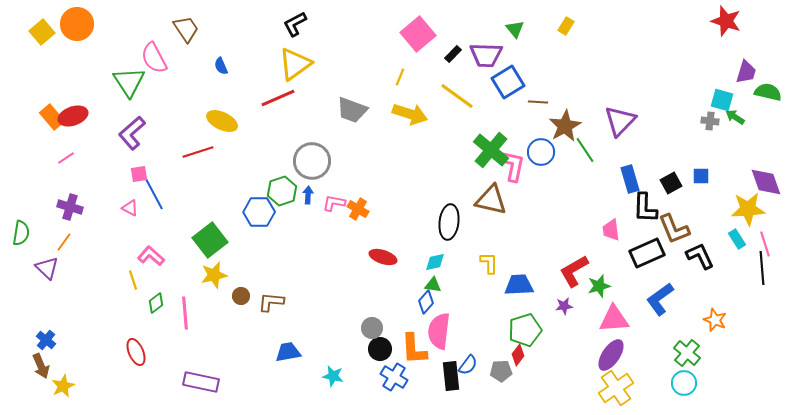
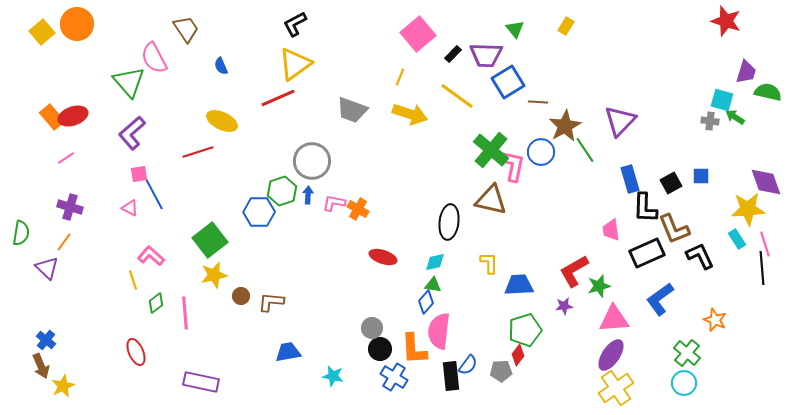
green triangle at (129, 82): rotated 8 degrees counterclockwise
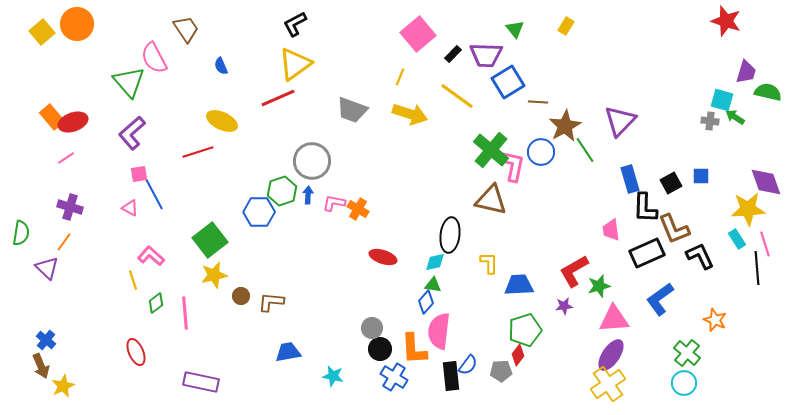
red ellipse at (73, 116): moved 6 px down
black ellipse at (449, 222): moved 1 px right, 13 px down
black line at (762, 268): moved 5 px left
yellow cross at (616, 388): moved 8 px left, 4 px up
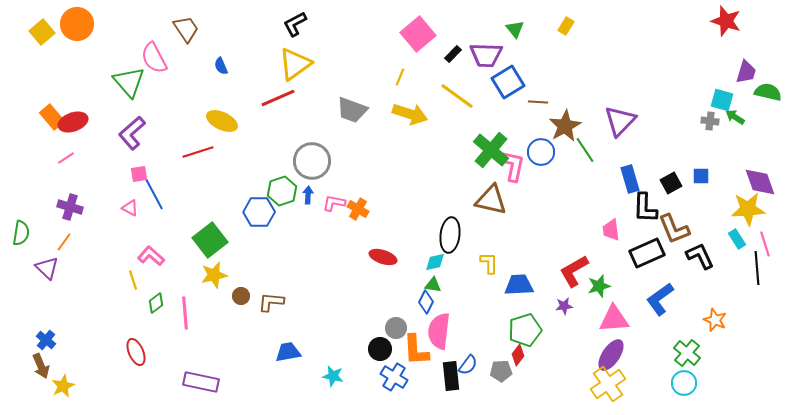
purple diamond at (766, 182): moved 6 px left
blue diamond at (426, 302): rotated 15 degrees counterclockwise
gray circle at (372, 328): moved 24 px right
orange L-shape at (414, 349): moved 2 px right, 1 px down
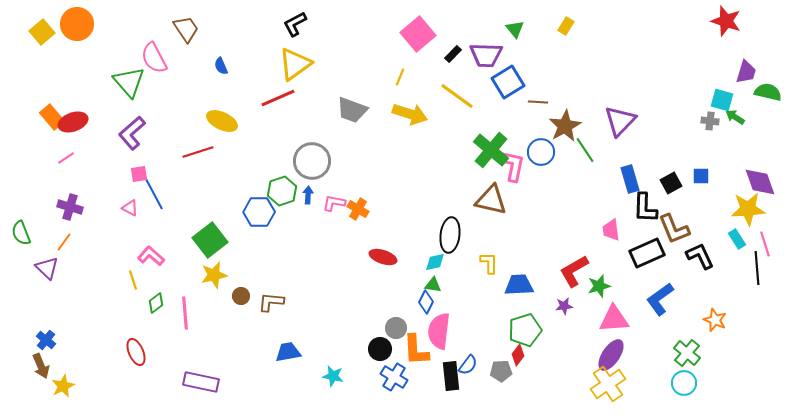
green semicircle at (21, 233): rotated 150 degrees clockwise
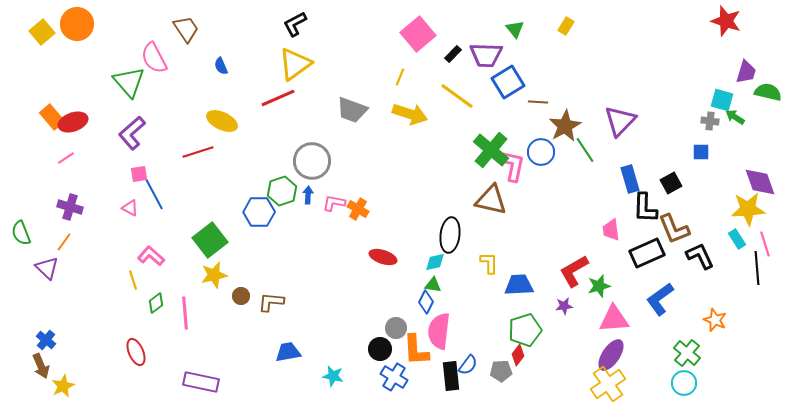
blue square at (701, 176): moved 24 px up
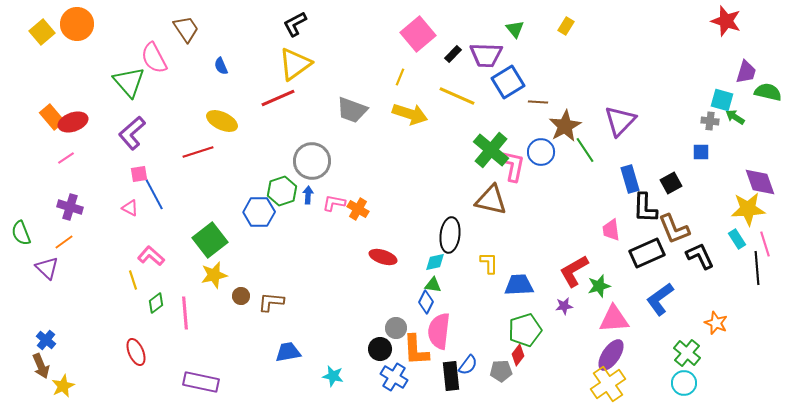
yellow line at (457, 96): rotated 12 degrees counterclockwise
orange line at (64, 242): rotated 18 degrees clockwise
orange star at (715, 320): moved 1 px right, 3 px down
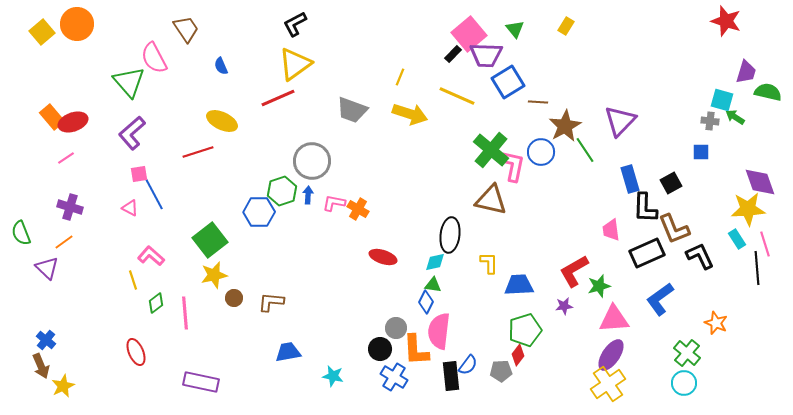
pink square at (418, 34): moved 51 px right
brown circle at (241, 296): moved 7 px left, 2 px down
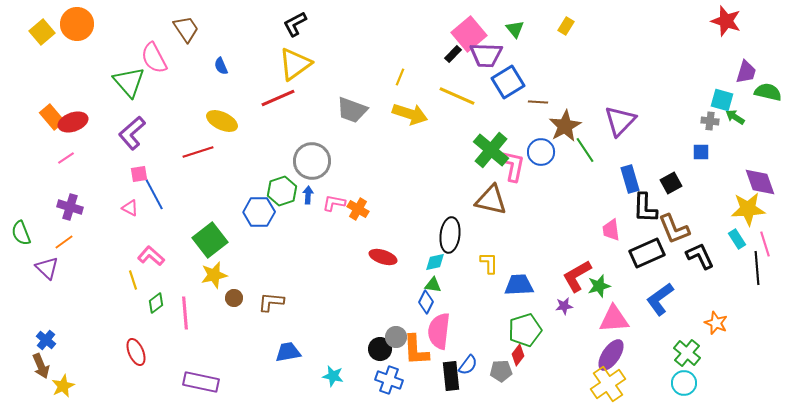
red L-shape at (574, 271): moved 3 px right, 5 px down
gray circle at (396, 328): moved 9 px down
blue cross at (394, 377): moved 5 px left, 3 px down; rotated 12 degrees counterclockwise
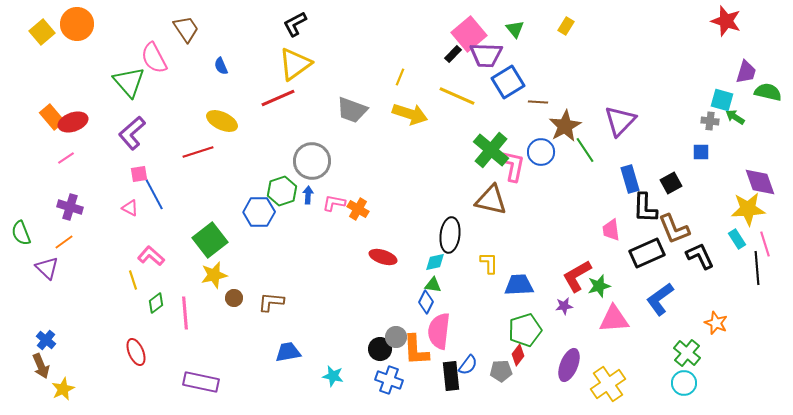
purple ellipse at (611, 355): moved 42 px left, 10 px down; rotated 12 degrees counterclockwise
yellow star at (63, 386): moved 3 px down
